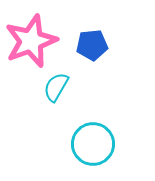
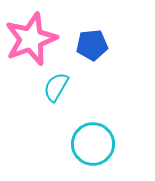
pink star: moved 2 px up
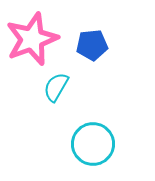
pink star: moved 1 px right
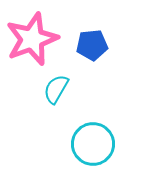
cyan semicircle: moved 2 px down
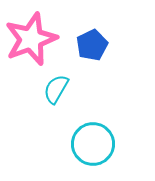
pink star: moved 1 px left
blue pentagon: rotated 20 degrees counterclockwise
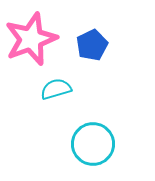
cyan semicircle: rotated 44 degrees clockwise
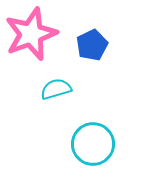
pink star: moved 5 px up
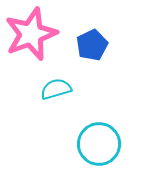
cyan circle: moved 6 px right
